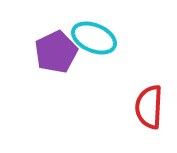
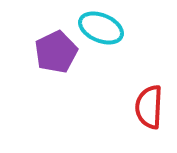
cyan ellipse: moved 7 px right, 10 px up
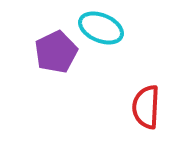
red semicircle: moved 3 px left
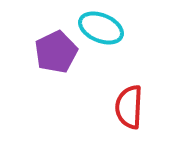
red semicircle: moved 17 px left
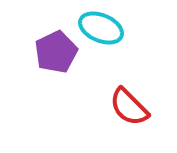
red semicircle: rotated 48 degrees counterclockwise
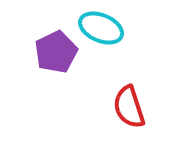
red semicircle: rotated 27 degrees clockwise
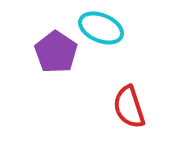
purple pentagon: rotated 12 degrees counterclockwise
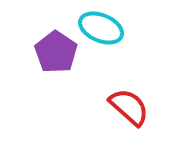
red semicircle: rotated 150 degrees clockwise
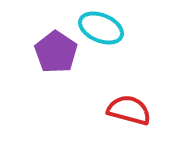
red semicircle: moved 3 px down; rotated 27 degrees counterclockwise
